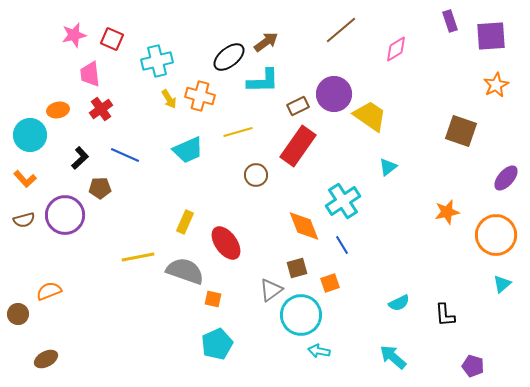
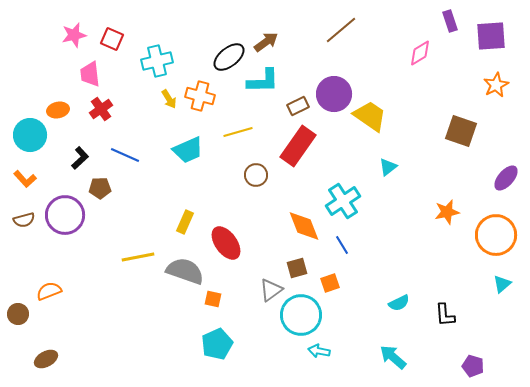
pink diamond at (396, 49): moved 24 px right, 4 px down
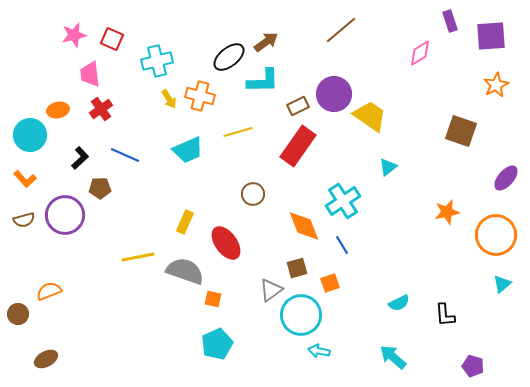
brown circle at (256, 175): moved 3 px left, 19 px down
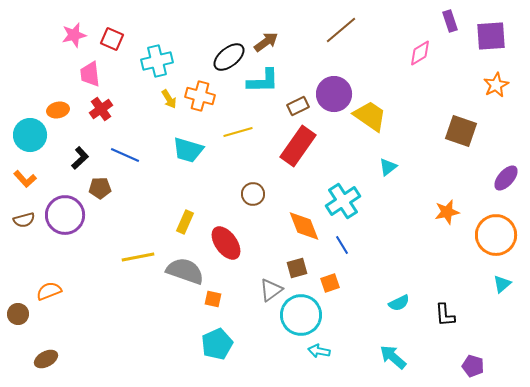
cyan trapezoid at (188, 150): rotated 40 degrees clockwise
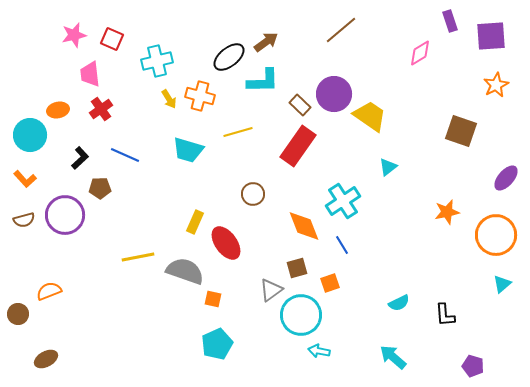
brown rectangle at (298, 106): moved 2 px right, 1 px up; rotated 70 degrees clockwise
yellow rectangle at (185, 222): moved 10 px right
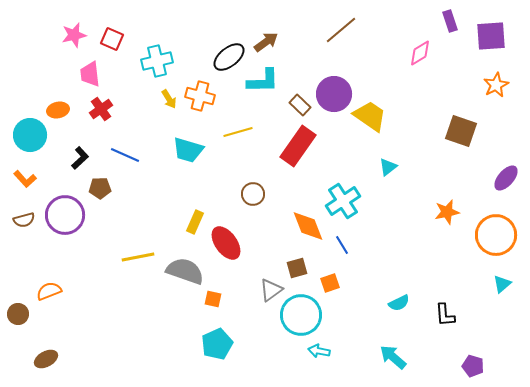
orange diamond at (304, 226): moved 4 px right
